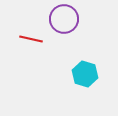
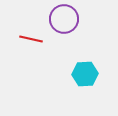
cyan hexagon: rotated 20 degrees counterclockwise
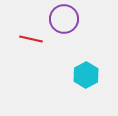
cyan hexagon: moved 1 px right, 1 px down; rotated 25 degrees counterclockwise
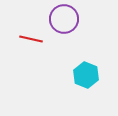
cyan hexagon: rotated 10 degrees counterclockwise
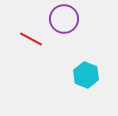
red line: rotated 15 degrees clockwise
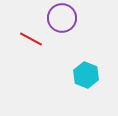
purple circle: moved 2 px left, 1 px up
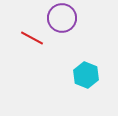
red line: moved 1 px right, 1 px up
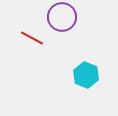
purple circle: moved 1 px up
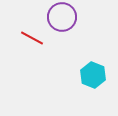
cyan hexagon: moved 7 px right
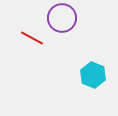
purple circle: moved 1 px down
